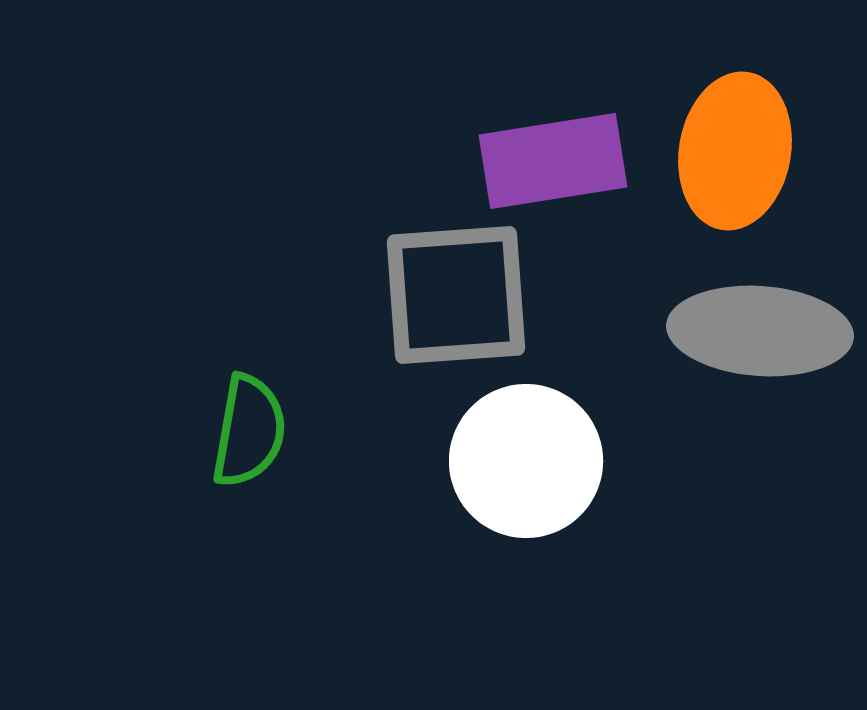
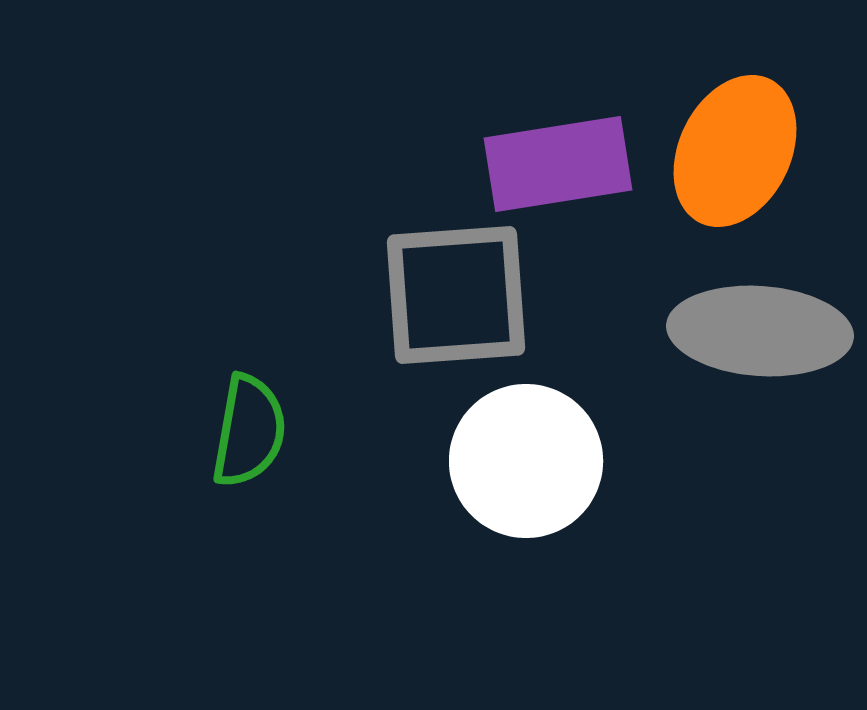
orange ellipse: rotated 16 degrees clockwise
purple rectangle: moved 5 px right, 3 px down
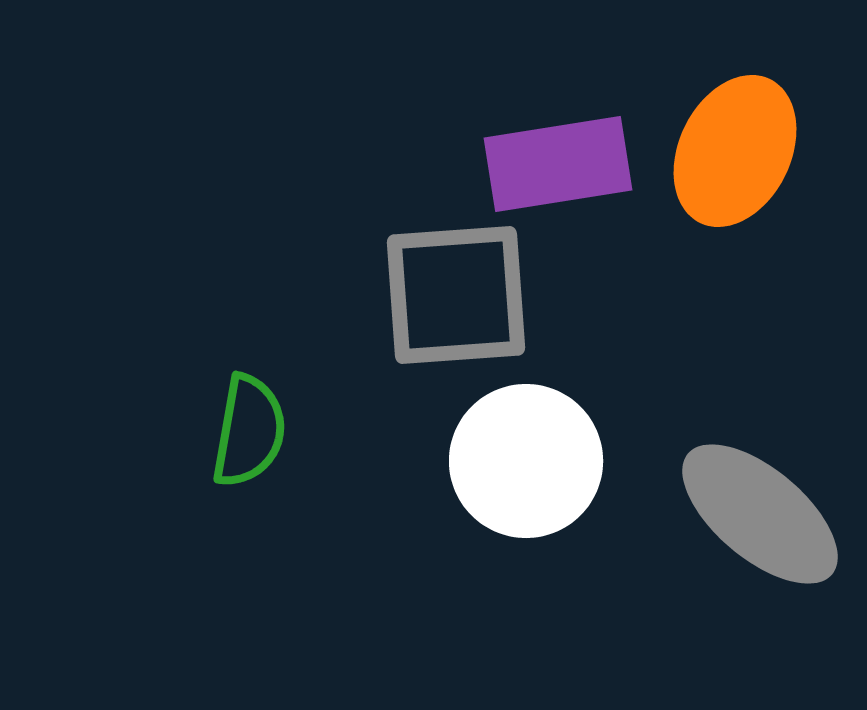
gray ellipse: moved 183 px down; rotated 36 degrees clockwise
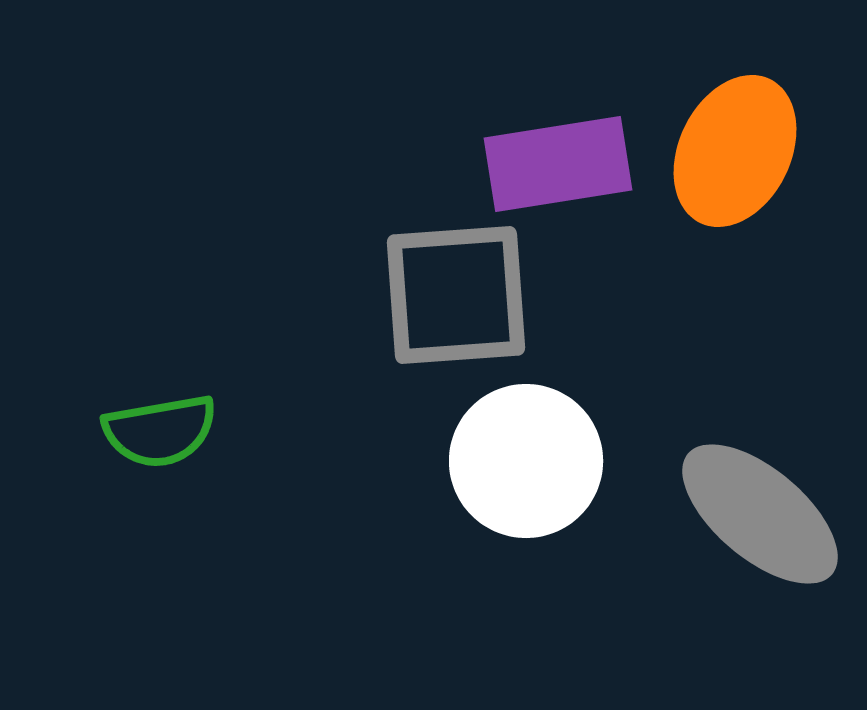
green semicircle: moved 89 px left; rotated 70 degrees clockwise
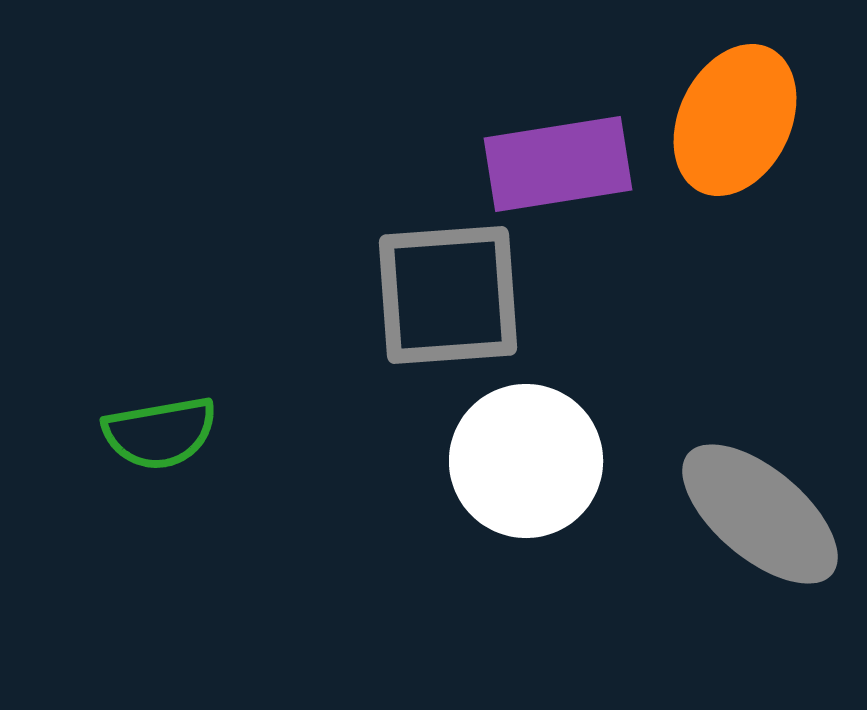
orange ellipse: moved 31 px up
gray square: moved 8 px left
green semicircle: moved 2 px down
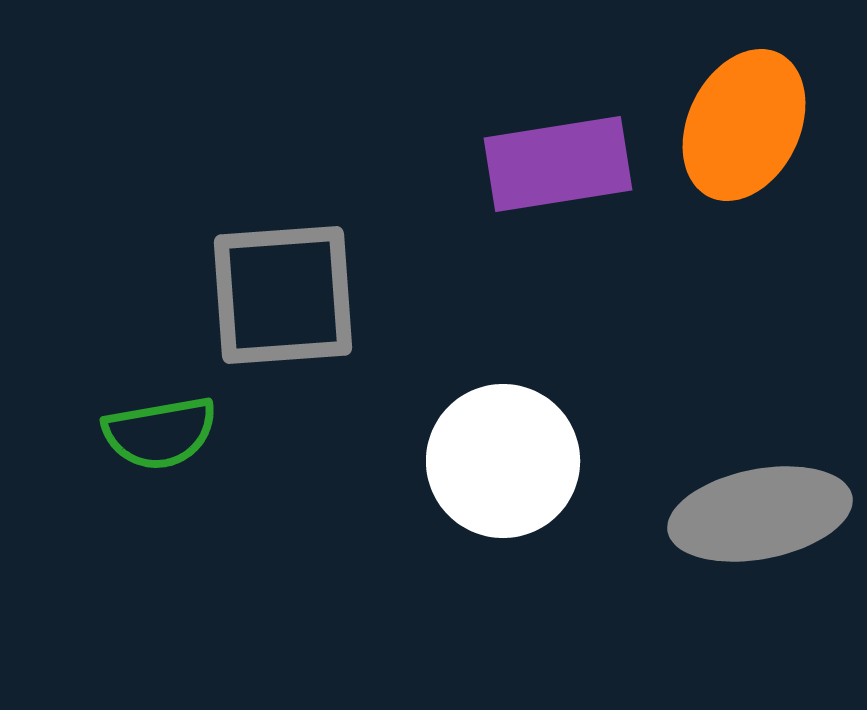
orange ellipse: moved 9 px right, 5 px down
gray square: moved 165 px left
white circle: moved 23 px left
gray ellipse: rotated 51 degrees counterclockwise
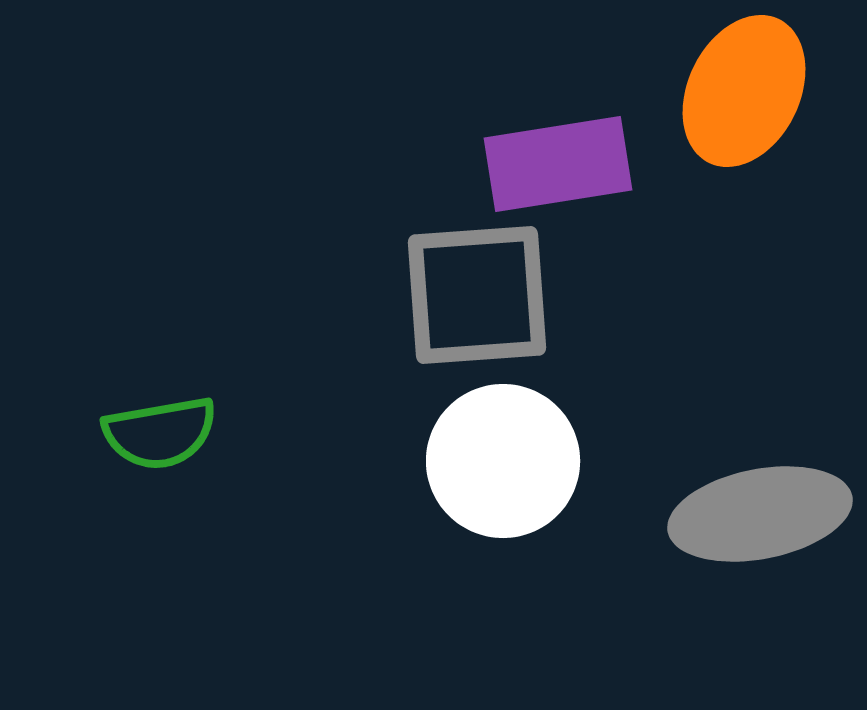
orange ellipse: moved 34 px up
gray square: moved 194 px right
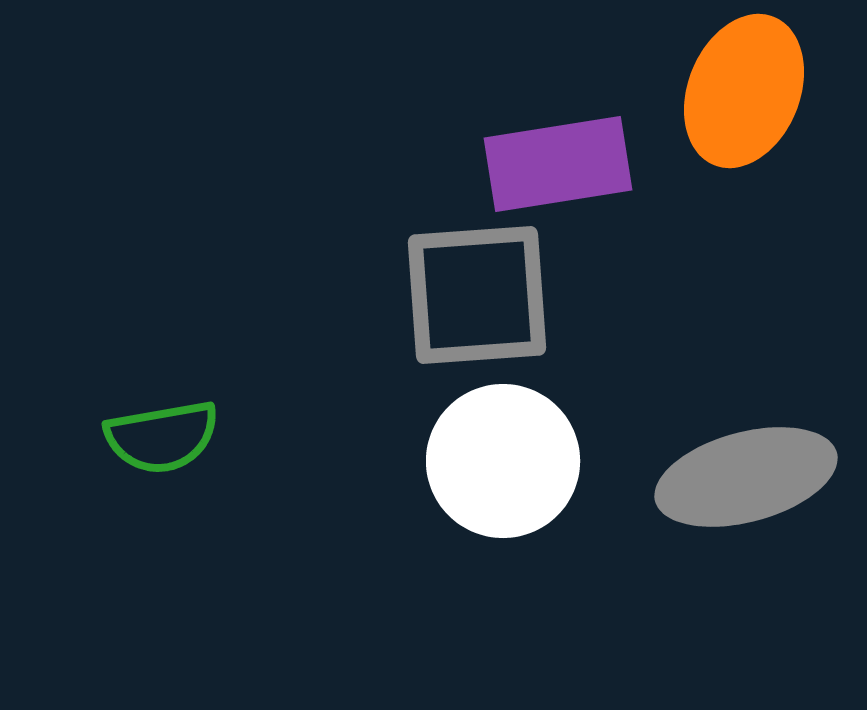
orange ellipse: rotated 4 degrees counterclockwise
green semicircle: moved 2 px right, 4 px down
gray ellipse: moved 14 px left, 37 px up; rotated 4 degrees counterclockwise
